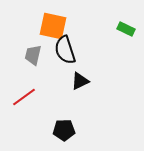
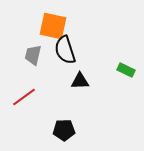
green rectangle: moved 41 px down
black triangle: rotated 24 degrees clockwise
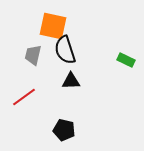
green rectangle: moved 10 px up
black triangle: moved 9 px left
black pentagon: rotated 15 degrees clockwise
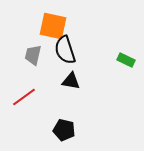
black triangle: rotated 12 degrees clockwise
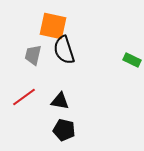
black semicircle: moved 1 px left
green rectangle: moved 6 px right
black triangle: moved 11 px left, 20 px down
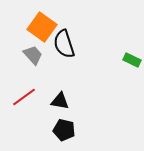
orange square: moved 11 px left, 1 px down; rotated 24 degrees clockwise
black semicircle: moved 6 px up
gray trapezoid: rotated 125 degrees clockwise
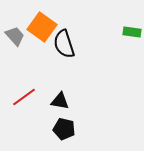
gray trapezoid: moved 18 px left, 19 px up
green rectangle: moved 28 px up; rotated 18 degrees counterclockwise
black pentagon: moved 1 px up
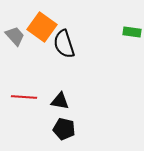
red line: rotated 40 degrees clockwise
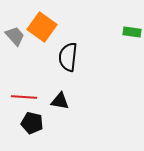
black semicircle: moved 4 px right, 13 px down; rotated 24 degrees clockwise
black pentagon: moved 32 px left, 6 px up
